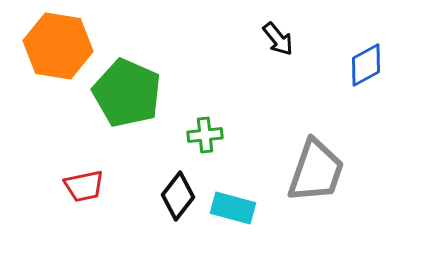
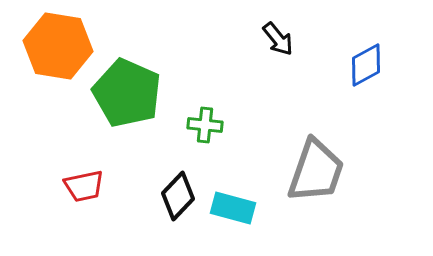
green cross: moved 10 px up; rotated 12 degrees clockwise
black diamond: rotated 6 degrees clockwise
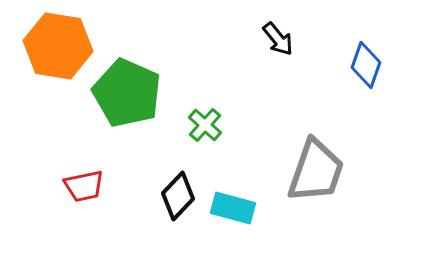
blue diamond: rotated 42 degrees counterclockwise
green cross: rotated 36 degrees clockwise
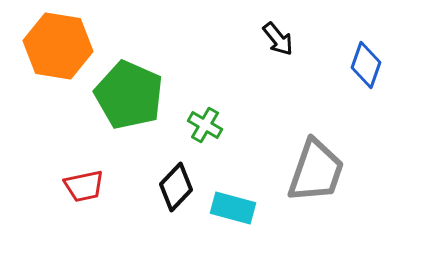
green pentagon: moved 2 px right, 2 px down
green cross: rotated 12 degrees counterclockwise
black diamond: moved 2 px left, 9 px up
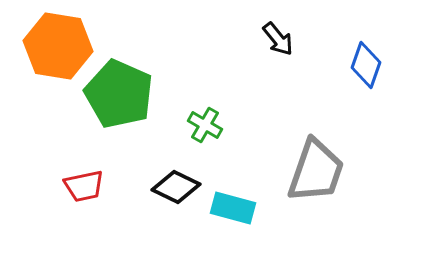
green pentagon: moved 10 px left, 1 px up
black diamond: rotated 72 degrees clockwise
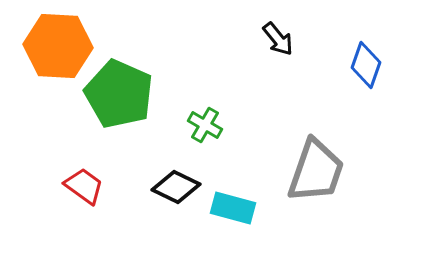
orange hexagon: rotated 6 degrees counterclockwise
red trapezoid: rotated 132 degrees counterclockwise
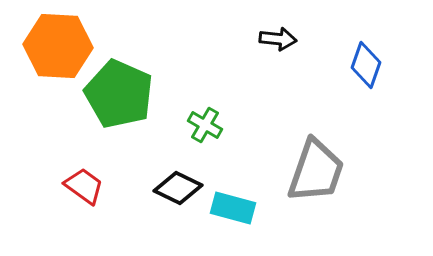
black arrow: rotated 45 degrees counterclockwise
black diamond: moved 2 px right, 1 px down
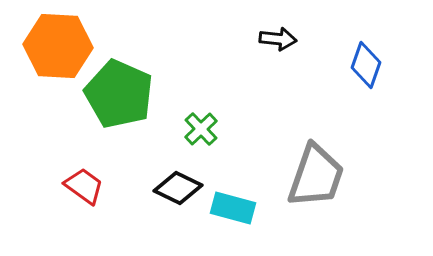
green cross: moved 4 px left, 4 px down; rotated 16 degrees clockwise
gray trapezoid: moved 5 px down
